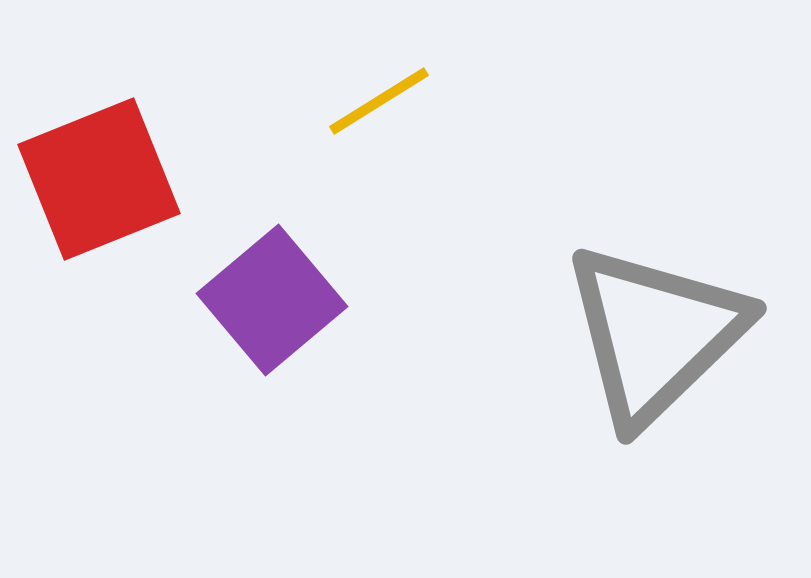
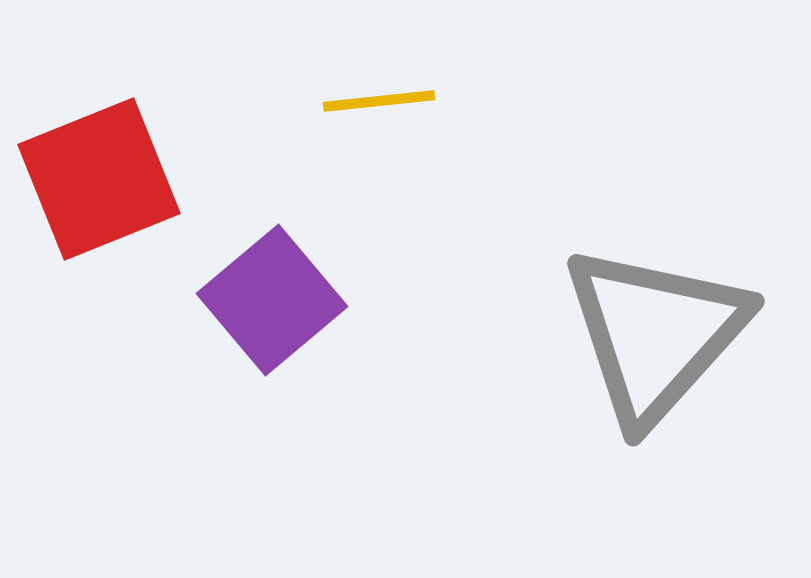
yellow line: rotated 26 degrees clockwise
gray triangle: rotated 4 degrees counterclockwise
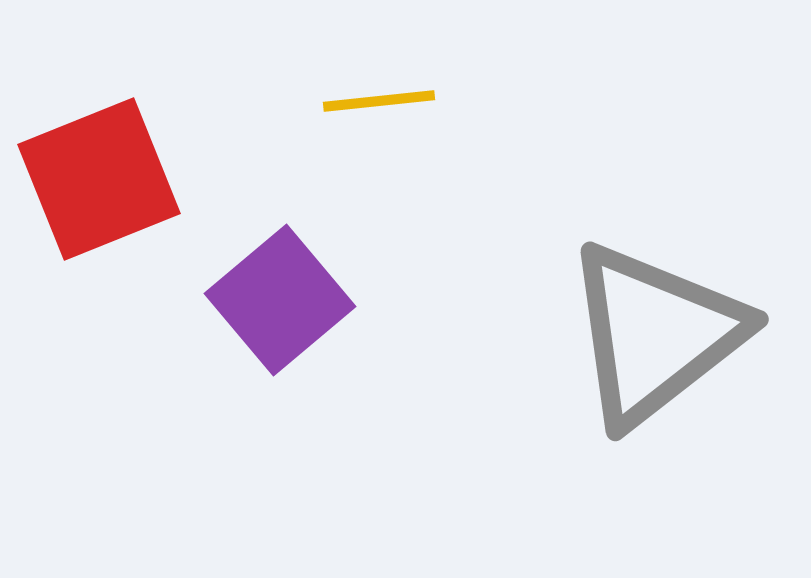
purple square: moved 8 px right
gray triangle: rotated 10 degrees clockwise
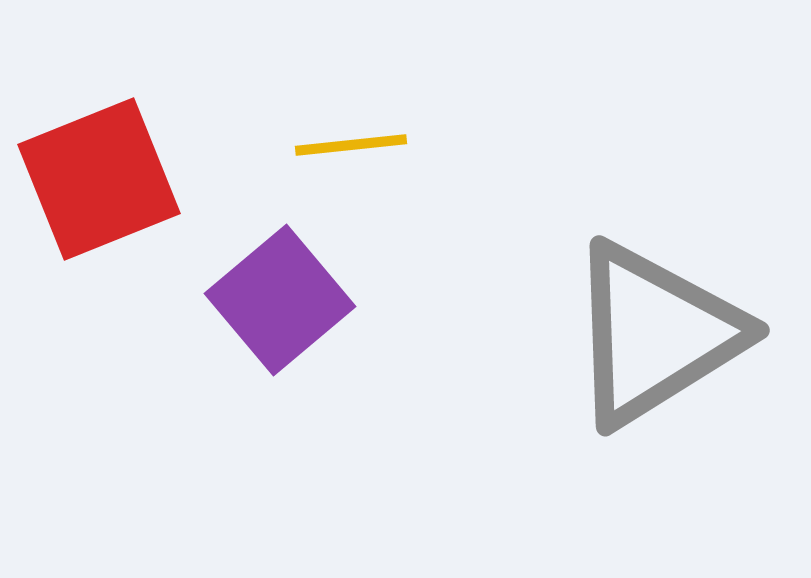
yellow line: moved 28 px left, 44 px down
gray triangle: rotated 6 degrees clockwise
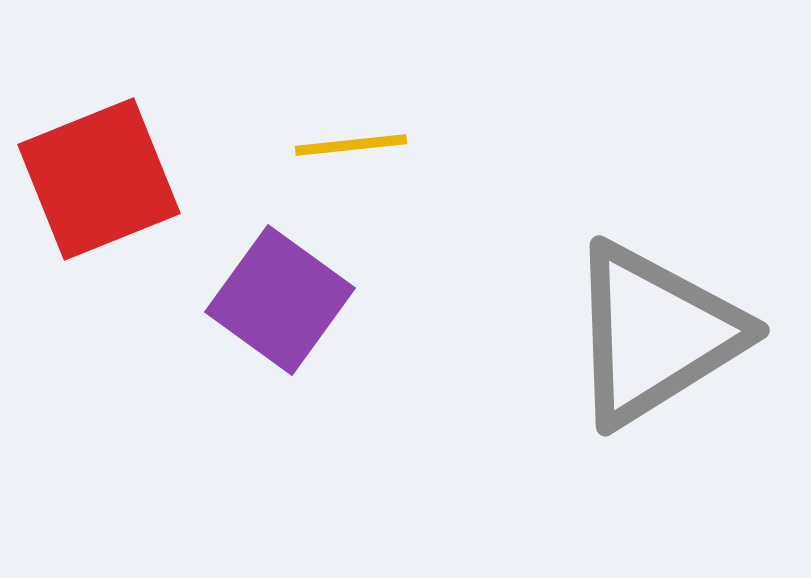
purple square: rotated 14 degrees counterclockwise
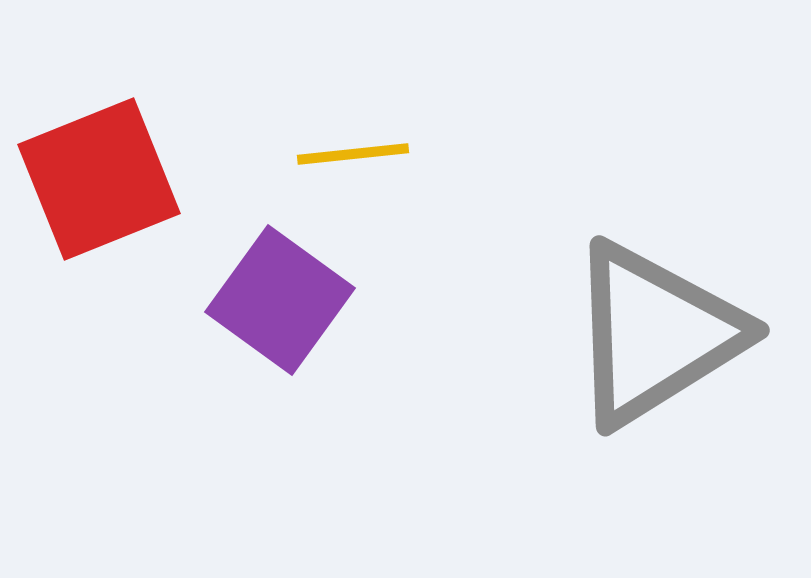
yellow line: moved 2 px right, 9 px down
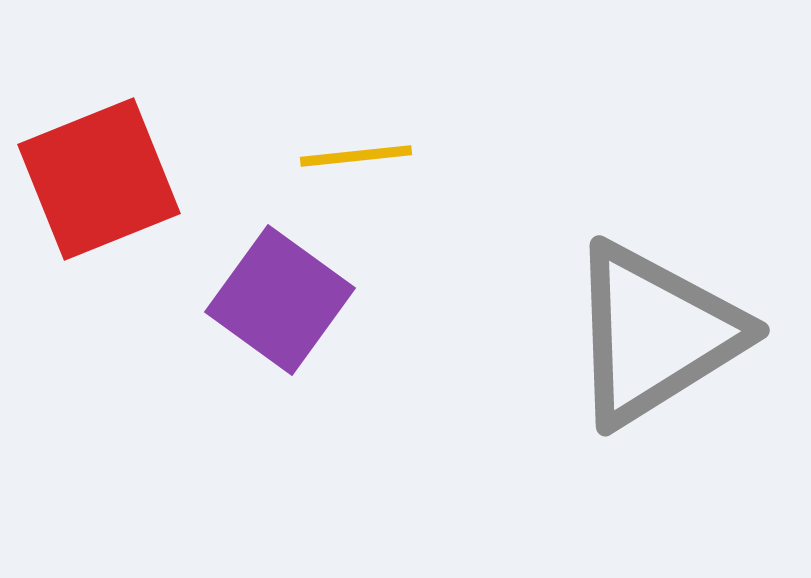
yellow line: moved 3 px right, 2 px down
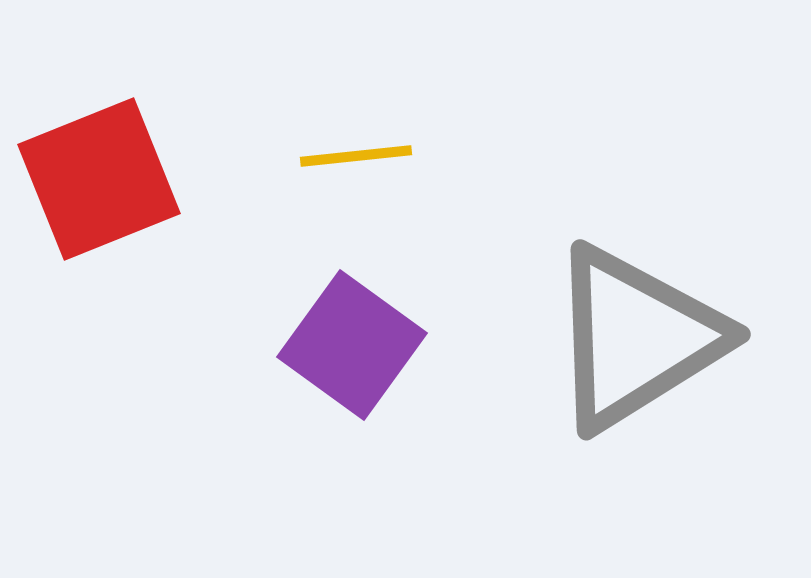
purple square: moved 72 px right, 45 px down
gray triangle: moved 19 px left, 4 px down
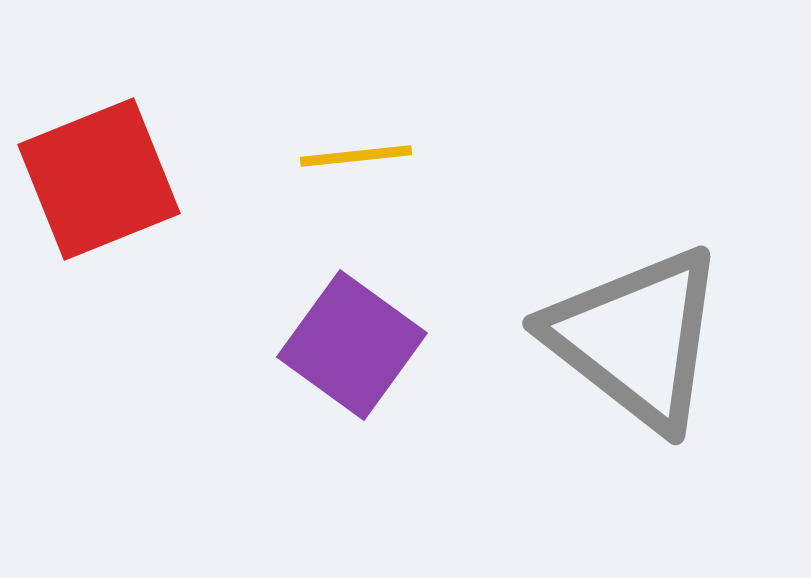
gray triangle: rotated 50 degrees counterclockwise
